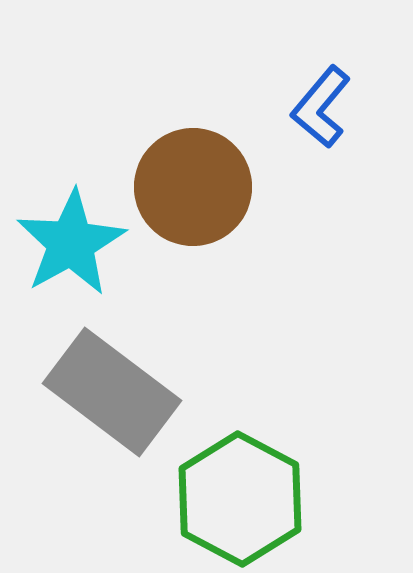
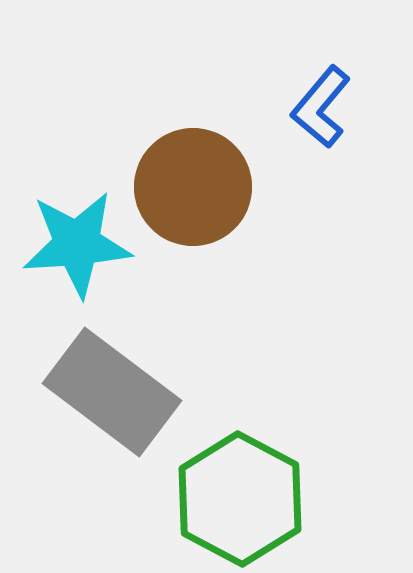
cyan star: moved 6 px right, 1 px down; rotated 25 degrees clockwise
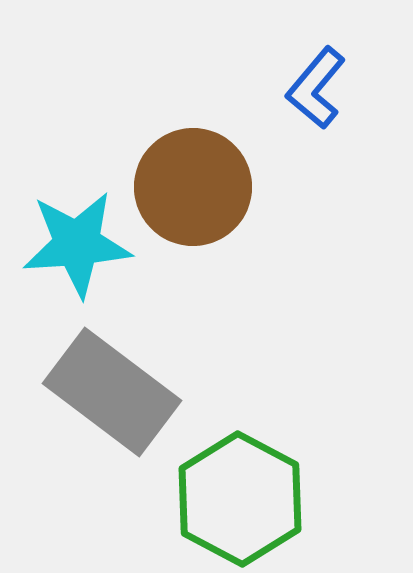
blue L-shape: moved 5 px left, 19 px up
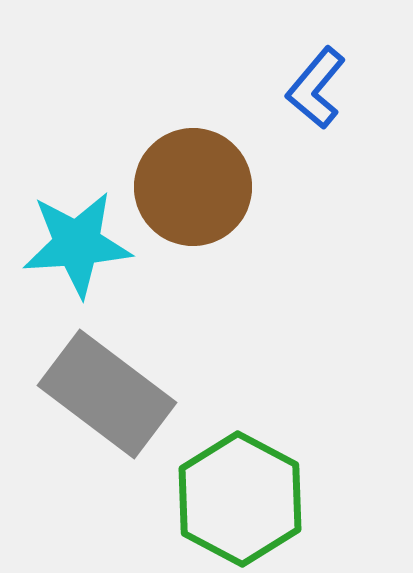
gray rectangle: moved 5 px left, 2 px down
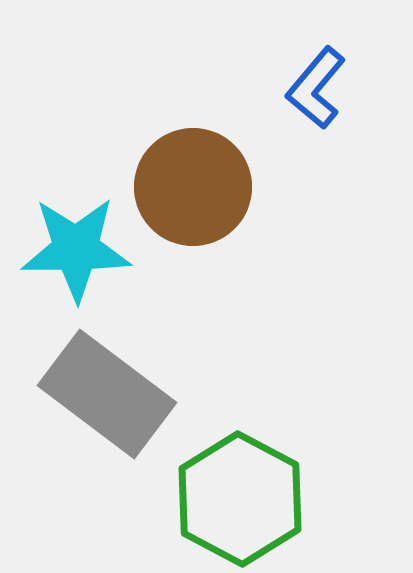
cyan star: moved 1 px left, 5 px down; rotated 4 degrees clockwise
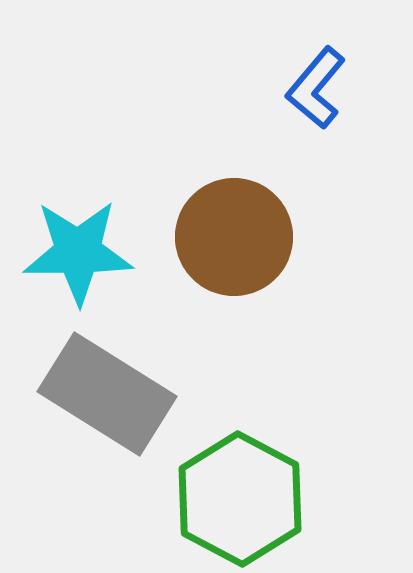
brown circle: moved 41 px right, 50 px down
cyan star: moved 2 px right, 3 px down
gray rectangle: rotated 5 degrees counterclockwise
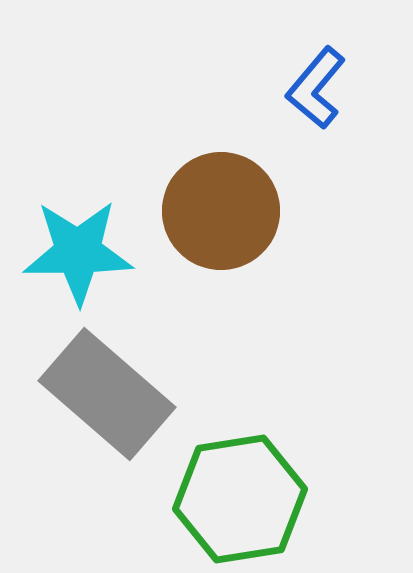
brown circle: moved 13 px left, 26 px up
gray rectangle: rotated 9 degrees clockwise
green hexagon: rotated 23 degrees clockwise
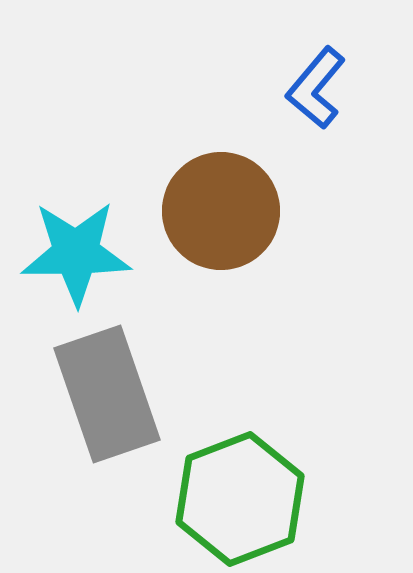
cyan star: moved 2 px left, 1 px down
gray rectangle: rotated 30 degrees clockwise
green hexagon: rotated 12 degrees counterclockwise
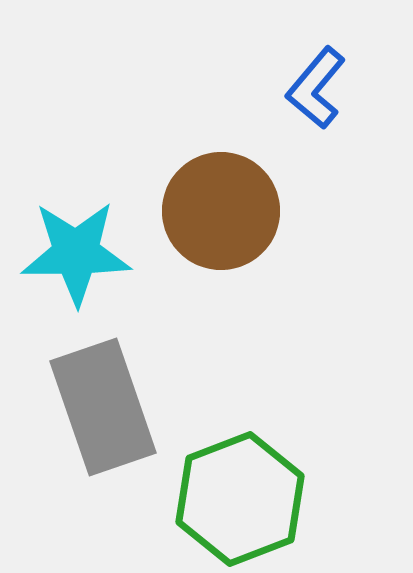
gray rectangle: moved 4 px left, 13 px down
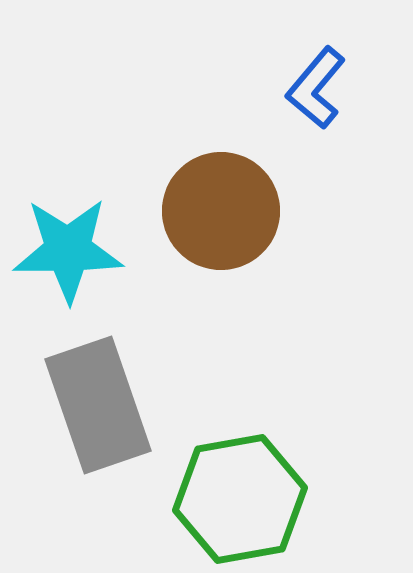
cyan star: moved 8 px left, 3 px up
gray rectangle: moved 5 px left, 2 px up
green hexagon: rotated 11 degrees clockwise
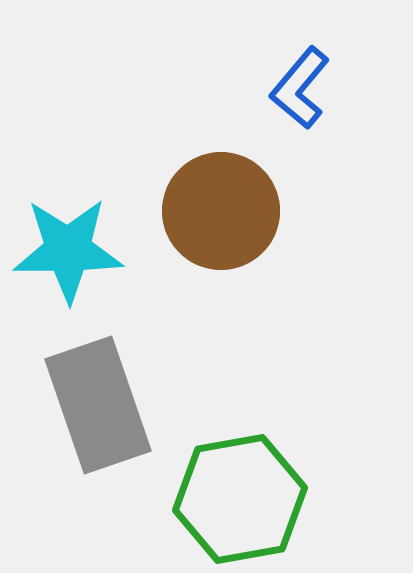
blue L-shape: moved 16 px left
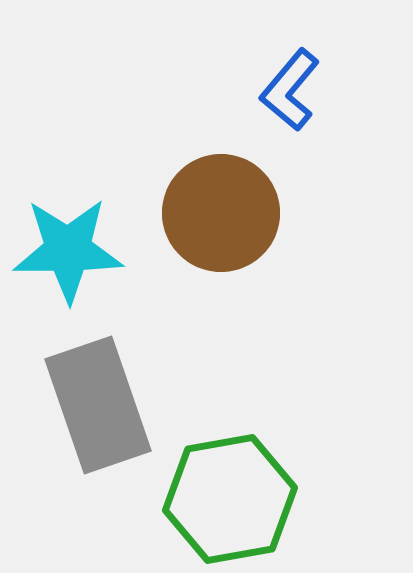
blue L-shape: moved 10 px left, 2 px down
brown circle: moved 2 px down
green hexagon: moved 10 px left
